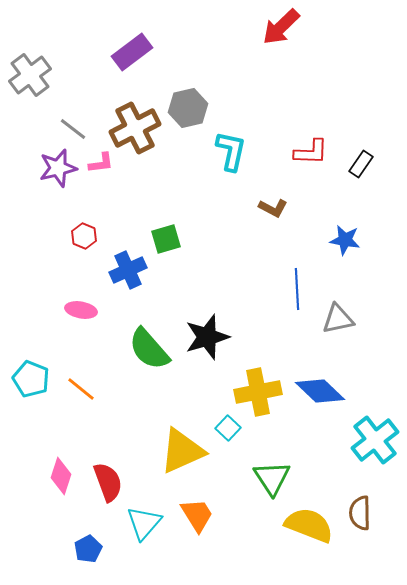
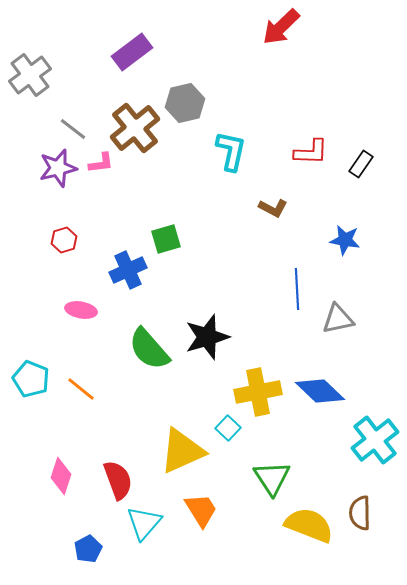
gray hexagon: moved 3 px left, 5 px up
brown cross: rotated 12 degrees counterclockwise
red hexagon: moved 20 px left, 4 px down; rotated 20 degrees clockwise
red semicircle: moved 10 px right, 2 px up
orange trapezoid: moved 4 px right, 5 px up
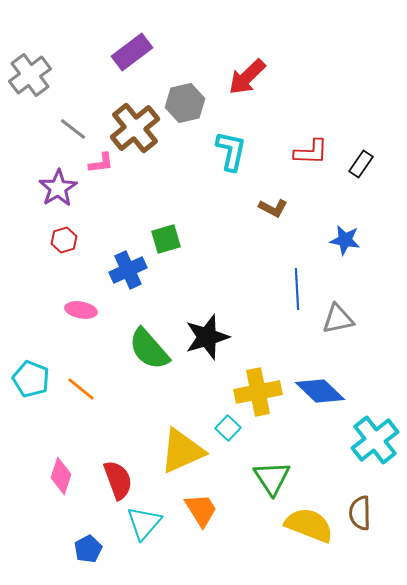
red arrow: moved 34 px left, 50 px down
purple star: moved 20 px down; rotated 18 degrees counterclockwise
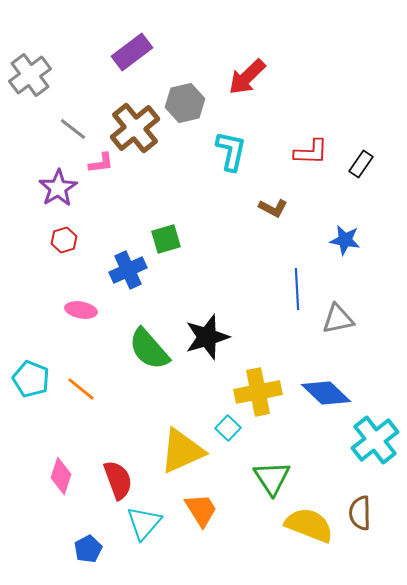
blue diamond: moved 6 px right, 2 px down
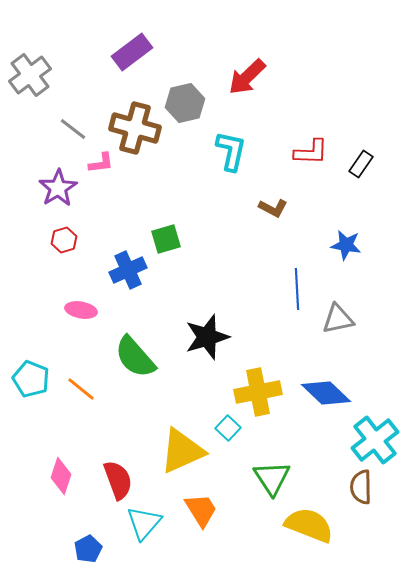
brown cross: rotated 36 degrees counterclockwise
blue star: moved 1 px right, 5 px down
green semicircle: moved 14 px left, 8 px down
brown semicircle: moved 1 px right, 26 px up
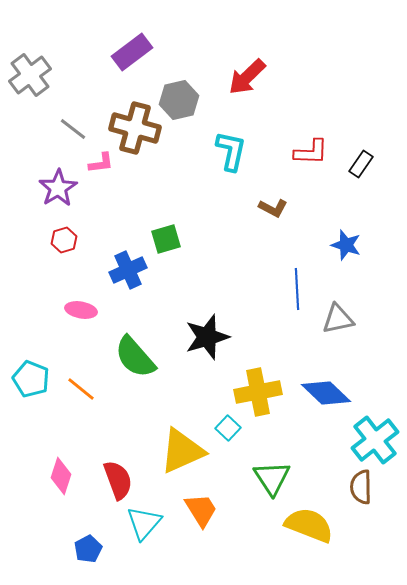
gray hexagon: moved 6 px left, 3 px up
blue star: rotated 8 degrees clockwise
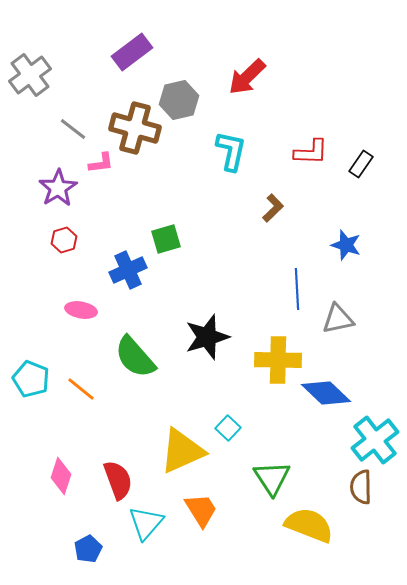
brown L-shape: rotated 72 degrees counterclockwise
yellow cross: moved 20 px right, 32 px up; rotated 12 degrees clockwise
cyan triangle: moved 2 px right
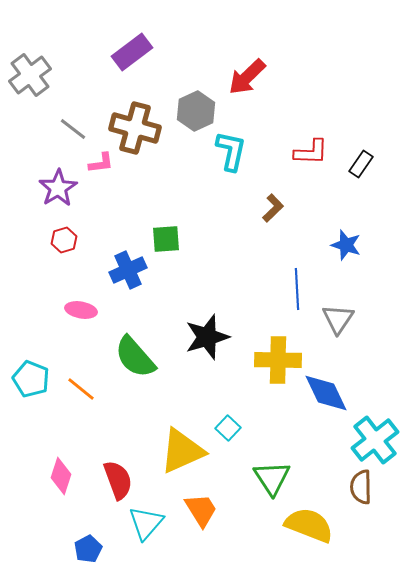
gray hexagon: moved 17 px right, 11 px down; rotated 12 degrees counterclockwise
green square: rotated 12 degrees clockwise
gray triangle: rotated 44 degrees counterclockwise
blue diamond: rotated 21 degrees clockwise
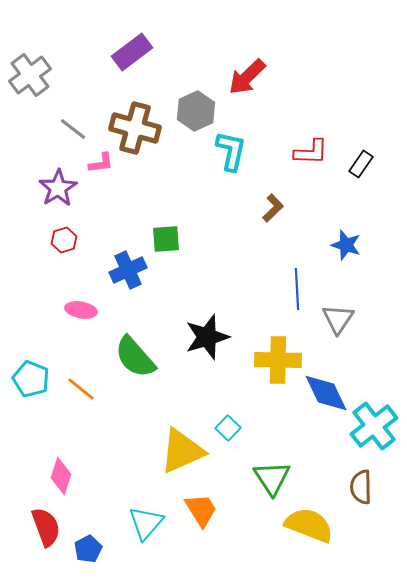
cyan cross: moved 1 px left, 14 px up
red semicircle: moved 72 px left, 47 px down
